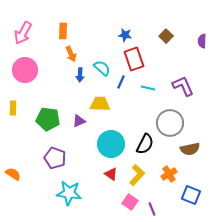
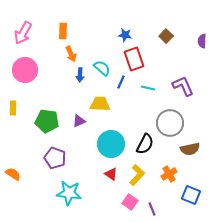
green pentagon: moved 1 px left, 2 px down
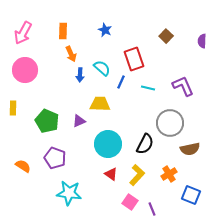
blue star: moved 20 px left, 5 px up; rotated 16 degrees clockwise
green pentagon: rotated 15 degrees clockwise
cyan circle: moved 3 px left
orange semicircle: moved 10 px right, 8 px up
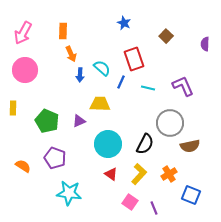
blue star: moved 19 px right, 7 px up
purple semicircle: moved 3 px right, 3 px down
brown semicircle: moved 3 px up
yellow L-shape: moved 2 px right, 1 px up
purple line: moved 2 px right, 1 px up
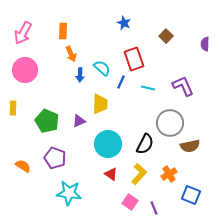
yellow trapezoid: rotated 90 degrees clockwise
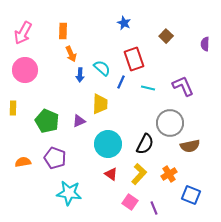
orange semicircle: moved 4 px up; rotated 42 degrees counterclockwise
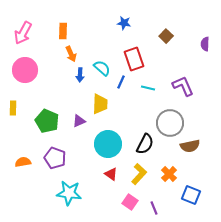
blue star: rotated 16 degrees counterclockwise
orange cross: rotated 14 degrees counterclockwise
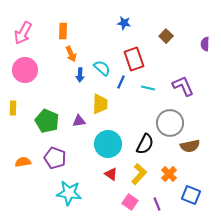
purple triangle: rotated 16 degrees clockwise
purple line: moved 3 px right, 4 px up
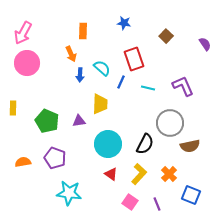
orange rectangle: moved 20 px right
purple semicircle: rotated 144 degrees clockwise
pink circle: moved 2 px right, 7 px up
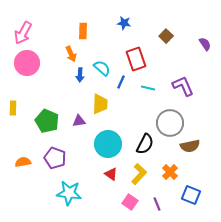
red rectangle: moved 2 px right
orange cross: moved 1 px right, 2 px up
